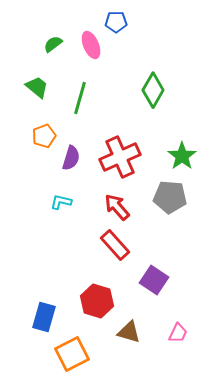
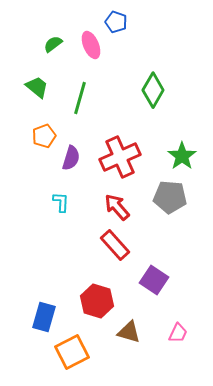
blue pentagon: rotated 20 degrees clockwise
cyan L-shape: rotated 80 degrees clockwise
orange square: moved 2 px up
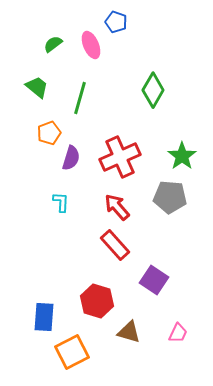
orange pentagon: moved 5 px right, 3 px up
blue rectangle: rotated 12 degrees counterclockwise
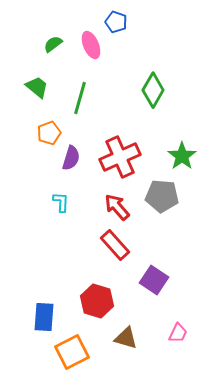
gray pentagon: moved 8 px left, 1 px up
brown triangle: moved 3 px left, 6 px down
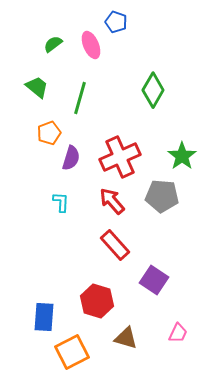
red arrow: moved 5 px left, 6 px up
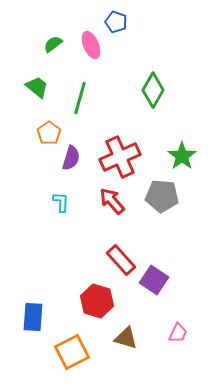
orange pentagon: rotated 15 degrees counterclockwise
red rectangle: moved 6 px right, 15 px down
blue rectangle: moved 11 px left
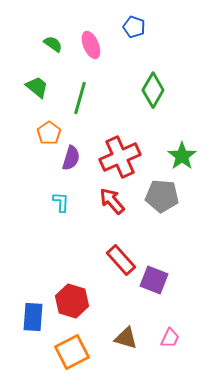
blue pentagon: moved 18 px right, 5 px down
green semicircle: rotated 72 degrees clockwise
purple square: rotated 12 degrees counterclockwise
red hexagon: moved 25 px left
pink trapezoid: moved 8 px left, 5 px down
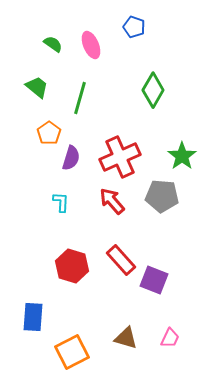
red hexagon: moved 35 px up
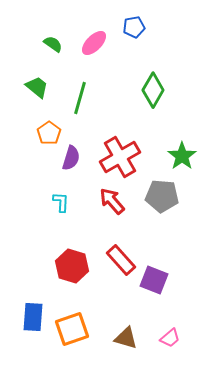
blue pentagon: rotated 30 degrees counterclockwise
pink ellipse: moved 3 px right, 2 px up; rotated 68 degrees clockwise
red cross: rotated 6 degrees counterclockwise
pink trapezoid: rotated 25 degrees clockwise
orange square: moved 23 px up; rotated 8 degrees clockwise
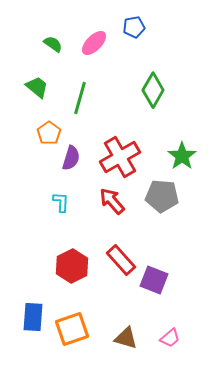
red hexagon: rotated 16 degrees clockwise
